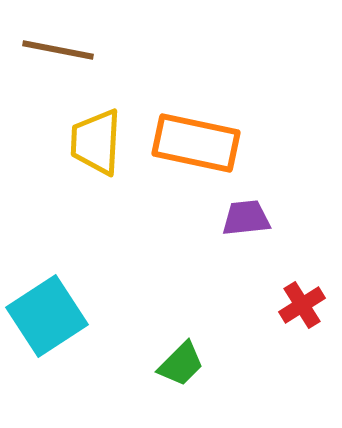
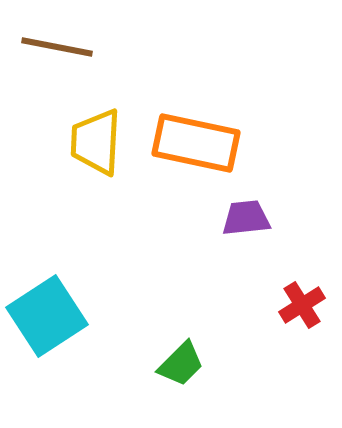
brown line: moved 1 px left, 3 px up
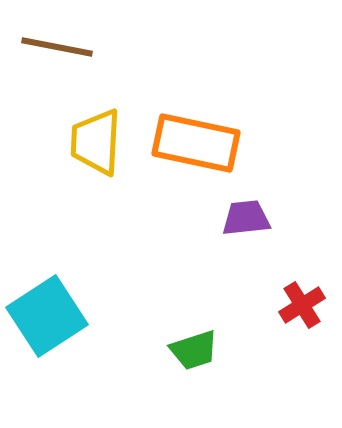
green trapezoid: moved 13 px right, 14 px up; rotated 27 degrees clockwise
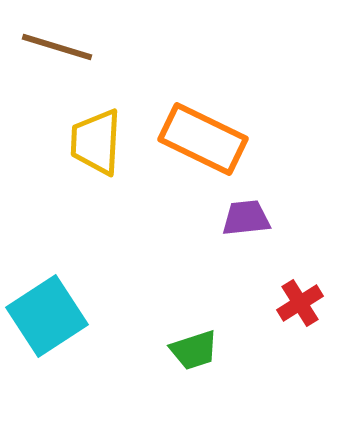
brown line: rotated 6 degrees clockwise
orange rectangle: moved 7 px right, 4 px up; rotated 14 degrees clockwise
red cross: moved 2 px left, 2 px up
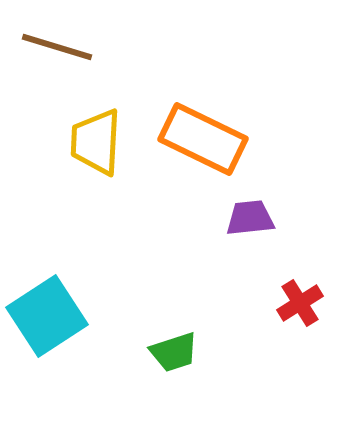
purple trapezoid: moved 4 px right
green trapezoid: moved 20 px left, 2 px down
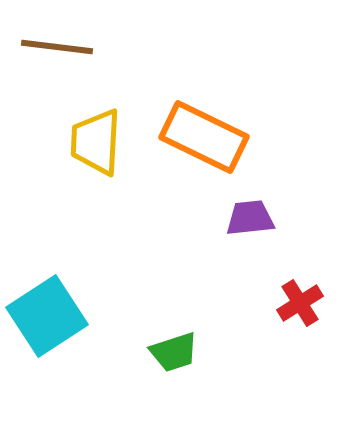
brown line: rotated 10 degrees counterclockwise
orange rectangle: moved 1 px right, 2 px up
